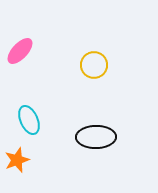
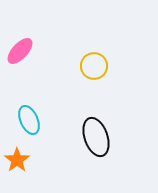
yellow circle: moved 1 px down
black ellipse: rotated 72 degrees clockwise
orange star: rotated 15 degrees counterclockwise
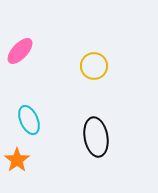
black ellipse: rotated 9 degrees clockwise
